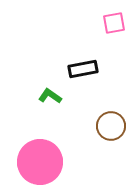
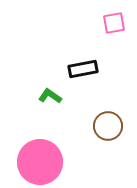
brown circle: moved 3 px left
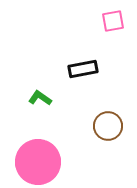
pink square: moved 1 px left, 2 px up
green L-shape: moved 10 px left, 2 px down
pink circle: moved 2 px left
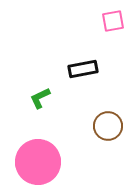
green L-shape: rotated 60 degrees counterclockwise
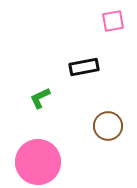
black rectangle: moved 1 px right, 2 px up
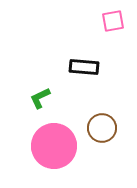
black rectangle: rotated 16 degrees clockwise
brown circle: moved 6 px left, 2 px down
pink circle: moved 16 px right, 16 px up
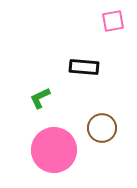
pink circle: moved 4 px down
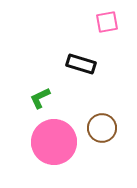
pink square: moved 6 px left, 1 px down
black rectangle: moved 3 px left, 3 px up; rotated 12 degrees clockwise
pink circle: moved 8 px up
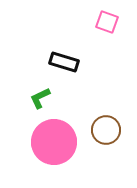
pink square: rotated 30 degrees clockwise
black rectangle: moved 17 px left, 2 px up
brown circle: moved 4 px right, 2 px down
